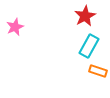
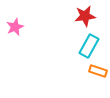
red star: rotated 20 degrees clockwise
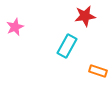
cyan rectangle: moved 22 px left
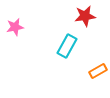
pink star: rotated 12 degrees clockwise
orange rectangle: rotated 48 degrees counterclockwise
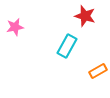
red star: rotated 25 degrees clockwise
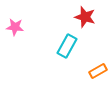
red star: moved 1 px down
pink star: rotated 18 degrees clockwise
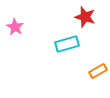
pink star: rotated 24 degrees clockwise
cyan rectangle: moved 2 px up; rotated 45 degrees clockwise
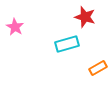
orange rectangle: moved 3 px up
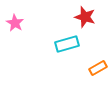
pink star: moved 4 px up
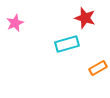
red star: moved 1 px down
pink star: rotated 18 degrees clockwise
